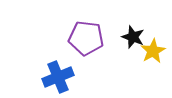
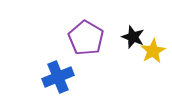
purple pentagon: rotated 24 degrees clockwise
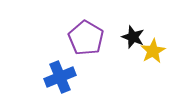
blue cross: moved 2 px right
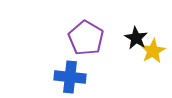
black star: moved 3 px right, 1 px down; rotated 10 degrees clockwise
blue cross: moved 10 px right; rotated 28 degrees clockwise
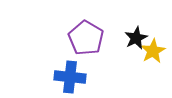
black star: rotated 15 degrees clockwise
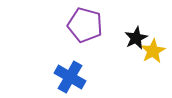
purple pentagon: moved 1 px left, 13 px up; rotated 16 degrees counterclockwise
blue cross: rotated 24 degrees clockwise
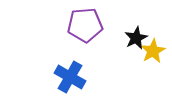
purple pentagon: rotated 20 degrees counterclockwise
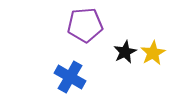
black star: moved 11 px left, 14 px down
yellow star: moved 2 px down
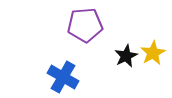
black star: moved 1 px right, 4 px down
blue cross: moved 7 px left
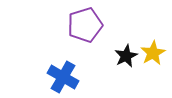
purple pentagon: rotated 12 degrees counterclockwise
